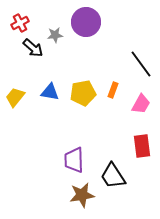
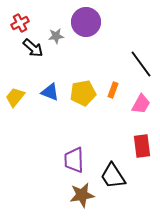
gray star: moved 1 px right, 1 px down
blue triangle: rotated 12 degrees clockwise
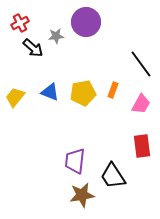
purple trapezoid: moved 1 px right, 1 px down; rotated 8 degrees clockwise
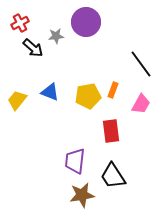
yellow pentagon: moved 5 px right, 3 px down
yellow trapezoid: moved 2 px right, 3 px down
red rectangle: moved 31 px left, 15 px up
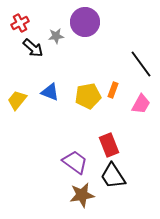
purple circle: moved 1 px left
red rectangle: moved 2 px left, 14 px down; rotated 15 degrees counterclockwise
purple trapezoid: moved 1 px down; rotated 120 degrees clockwise
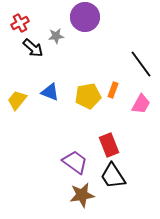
purple circle: moved 5 px up
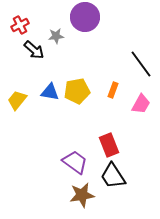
red cross: moved 2 px down
black arrow: moved 1 px right, 2 px down
blue triangle: rotated 12 degrees counterclockwise
yellow pentagon: moved 11 px left, 5 px up
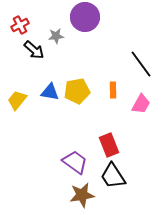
orange rectangle: rotated 21 degrees counterclockwise
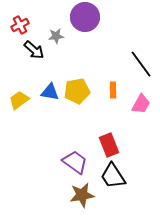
yellow trapezoid: moved 2 px right; rotated 15 degrees clockwise
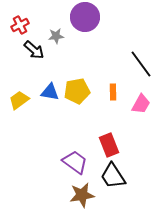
orange rectangle: moved 2 px down
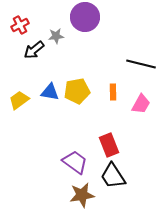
black arrow: rotated 100 degrees clockwise
black line: rotated 40 degrees counterclockwise
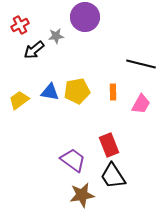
purple trapezoid: moved 2 px left, 2 px up
